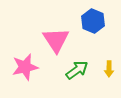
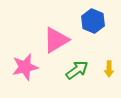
pink triangle: rotated 32 degrees clockwise
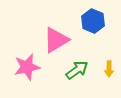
pink star: moved 2 px right
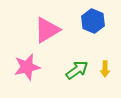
pink triangle: moved 9 px left, 10 px up
yellow arrow: moved 4 px left
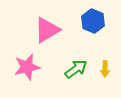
green arrow: moved 1 px left, 1 px up
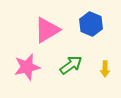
blue hexagon: moved 2 px left, 3 px down
green arrow: moved 5 px left, 4 px up
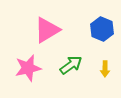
blue hexagon: moved 11 px right, 5 px down
pink star: moved 1 px right, 1 px down
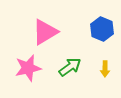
pink triangle: moved 2 px left, 2 px down
green arrow: moved 1 px left, 2 px down
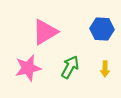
blue hexagon: rotated 20 degrees counterclockwise
green arrow: rotated 25 degrees counterclockwise
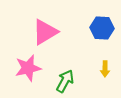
blue hexagon: moved 1 px up
green arrow: moved 5 px left, 14 px down
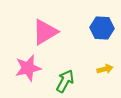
yellow arrow: rotated 105 degrees counterclockwise
